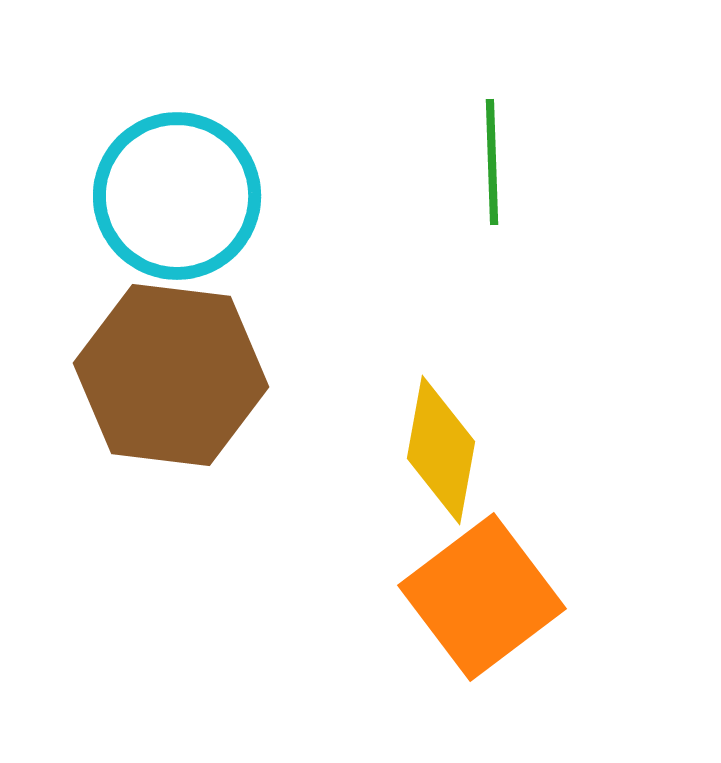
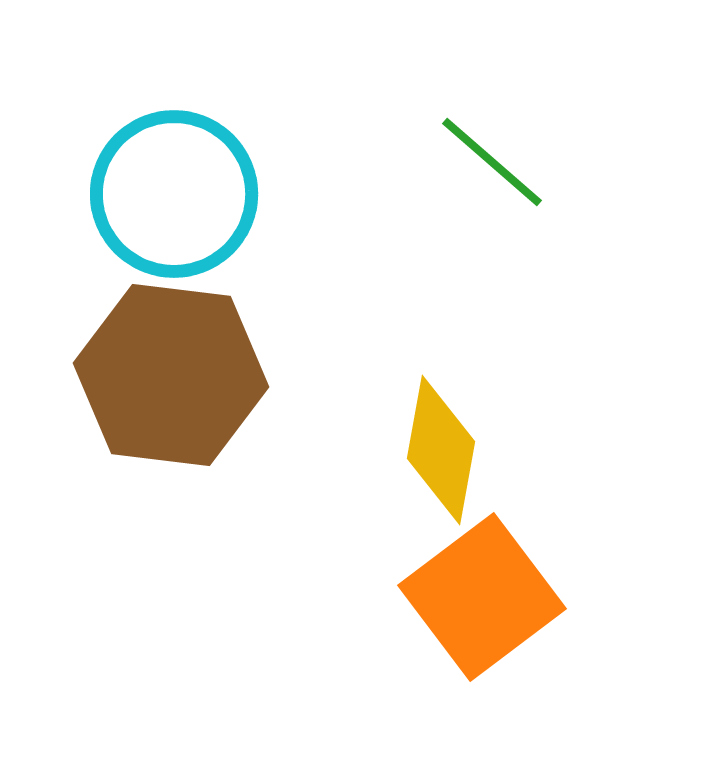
green line: rotated 47 degrees counterclockwise
cyan circle: moved 3 px left, 2 px up
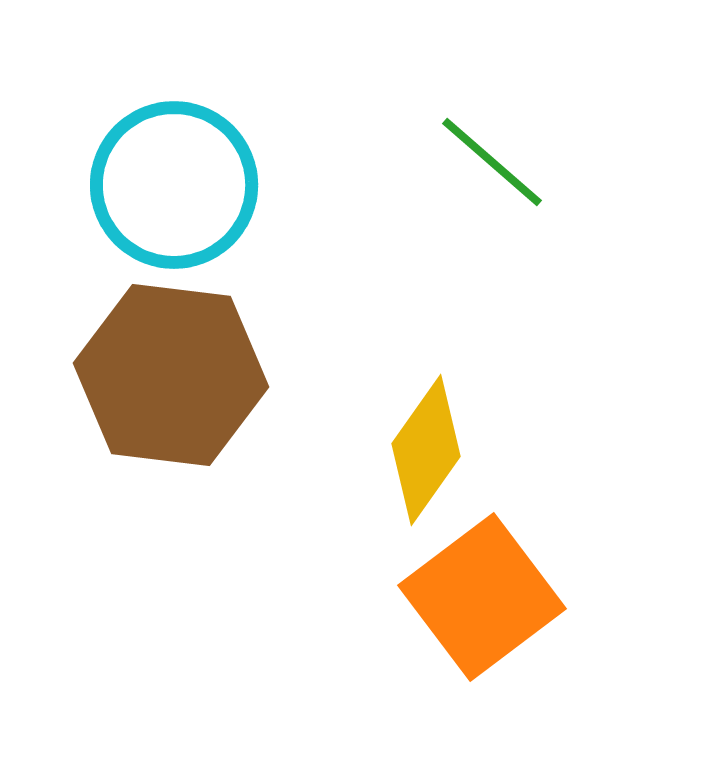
cyan circle: moved 9 px up
yellow diamond: moved 15 px left; rotated 25 degrees clockwise
